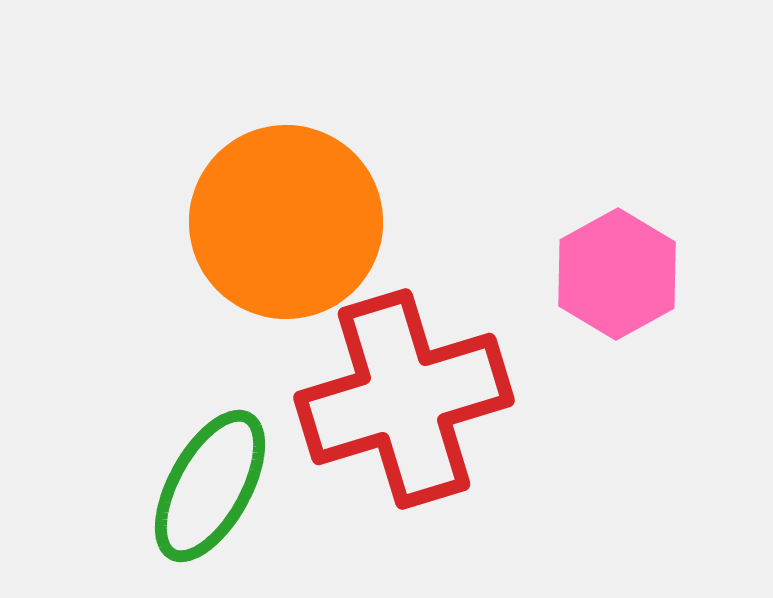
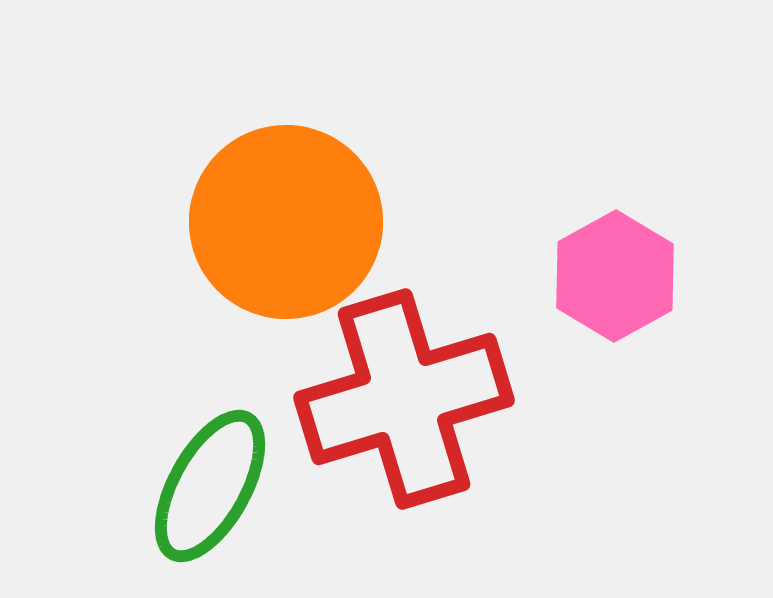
pink hexagon: moved 2 px left, 2 px down
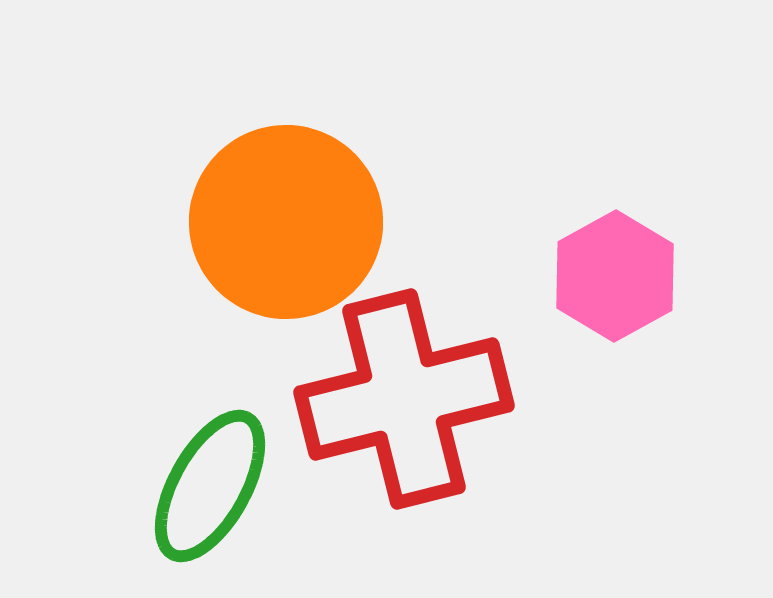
red cross: rotated 3 degrees clockwise
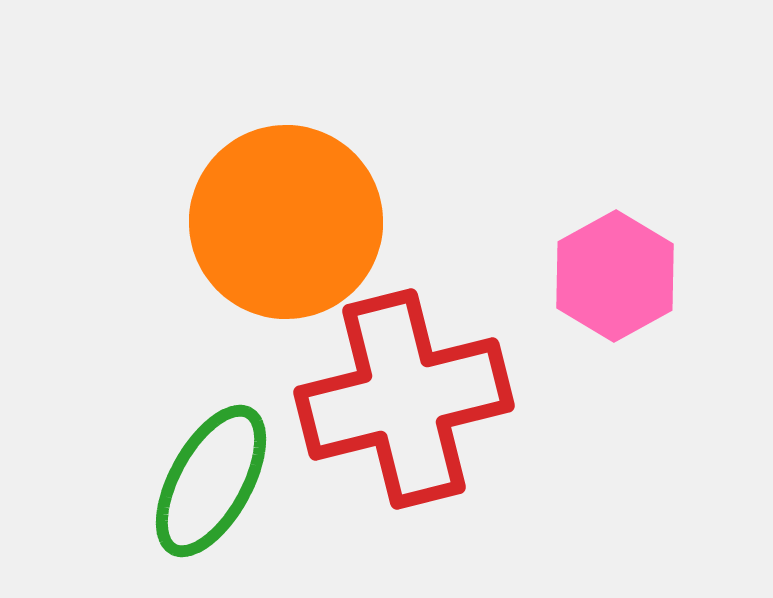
green ellipse: moved 1 px right, 5 px up
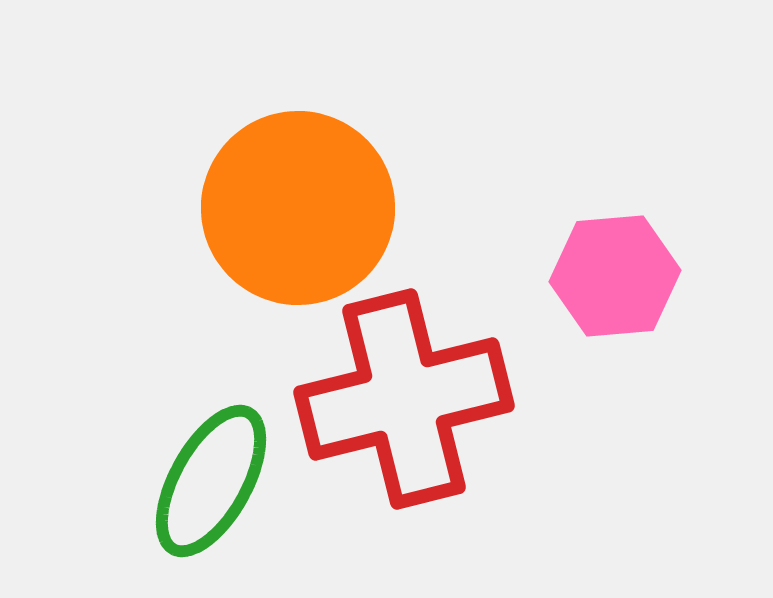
orange circle: moved 12 px right, 14 px up
pink hexagon: rotated 24 degrees clockwise
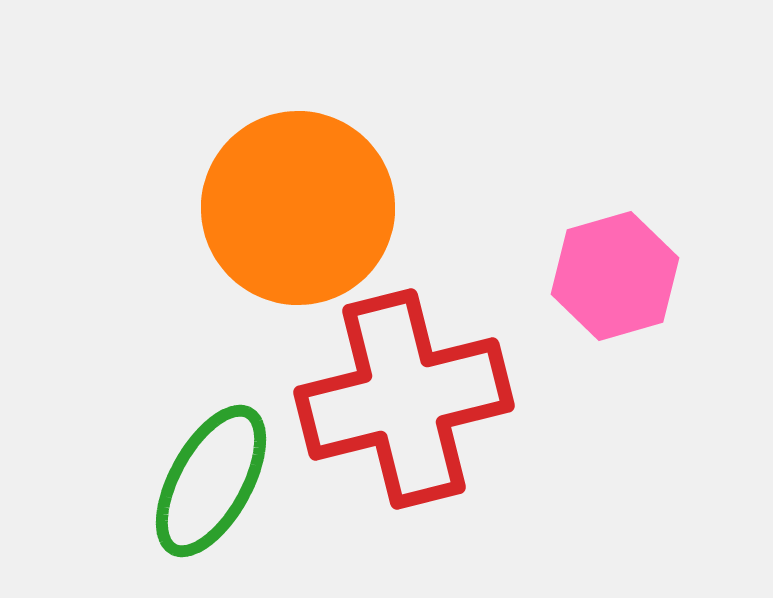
pink hexagon: rotated 11 degrees counterclockwise
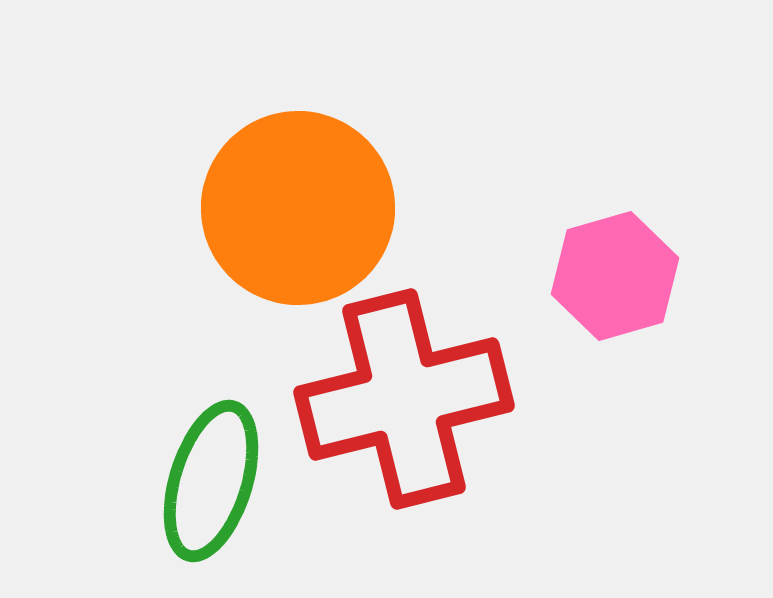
green ellipse: rotated 12 degrees counterclockwise
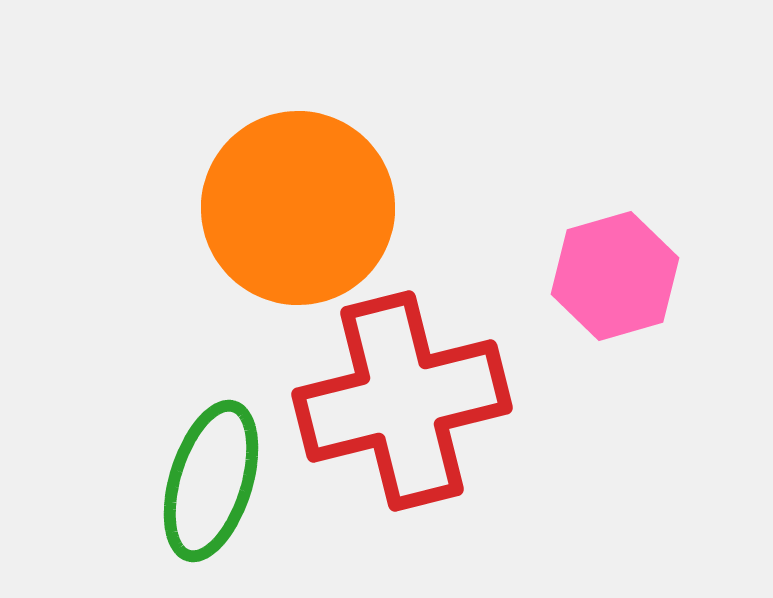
red cross: moved 2 px left, 2 px down
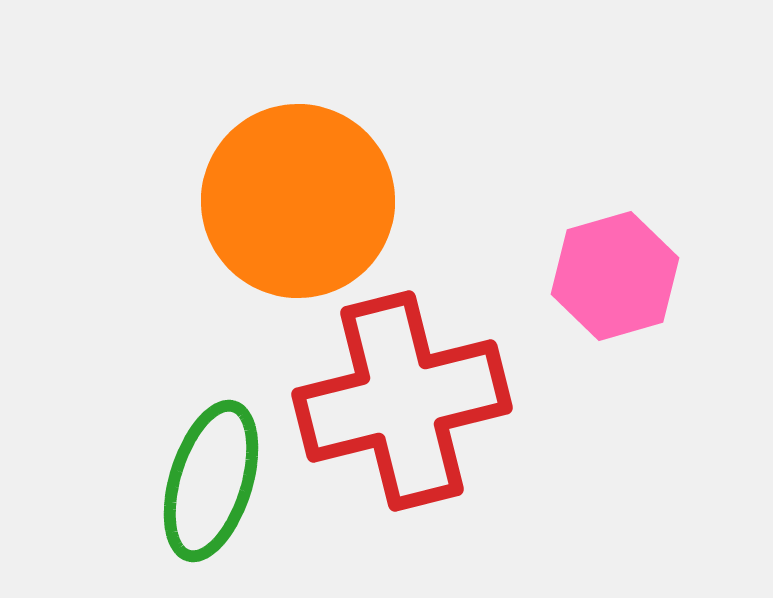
orange circle: moved 7 px up
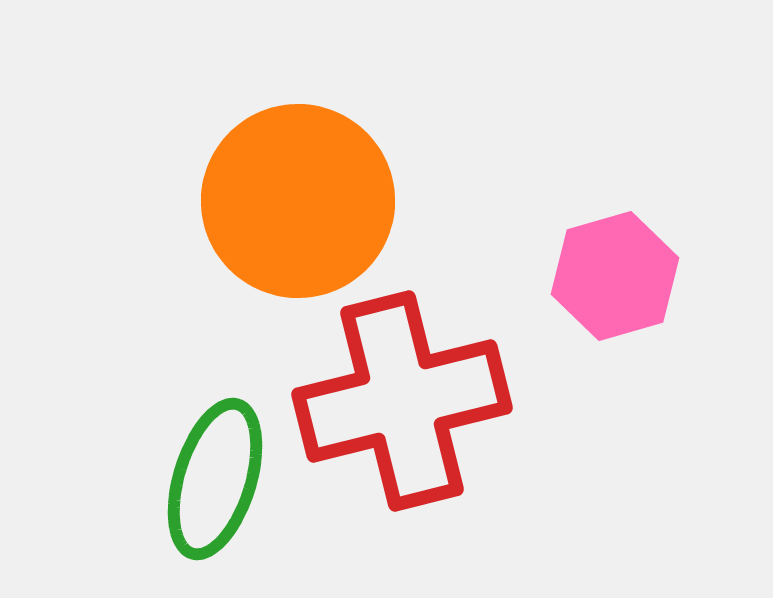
green ellipse: moved 4 px right, 2 px up
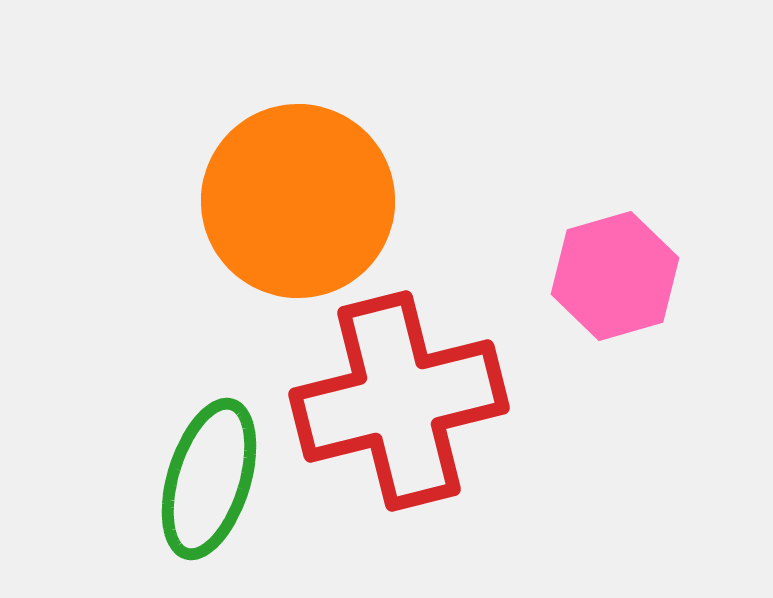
red cross: moved 3 px left
green ellipse: moved 6 px left
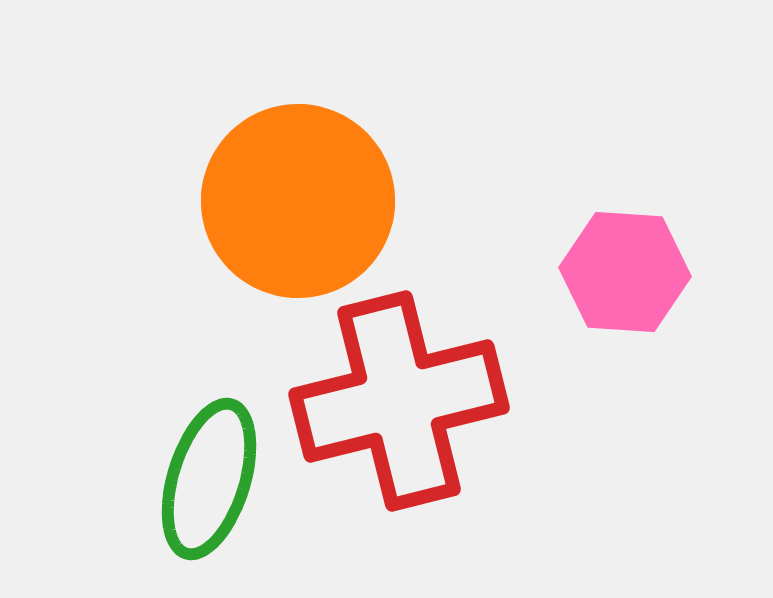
pink hexagon: moved 10 px right, 4 px up; rotated 20 degrees clockwise
